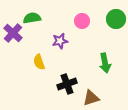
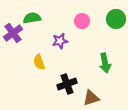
purple cross: rotated 12 degrees clockwise
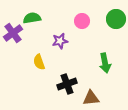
brown triangle: rotated 12 degrees clockwise
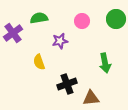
green semicircle: moved 7 px right
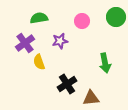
green circle: moved 2 px up
purple cross: moved 12 px right, 10 px down
black cross: rotated 12 degrees counterclockwise
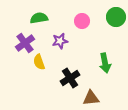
black cross: moved 3 px right, 6 px up
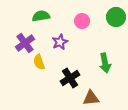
green semicircle: moved 2 px right, 2 px up
purple star: moved 1 px down; rotated 14 degrees counterclockwise
